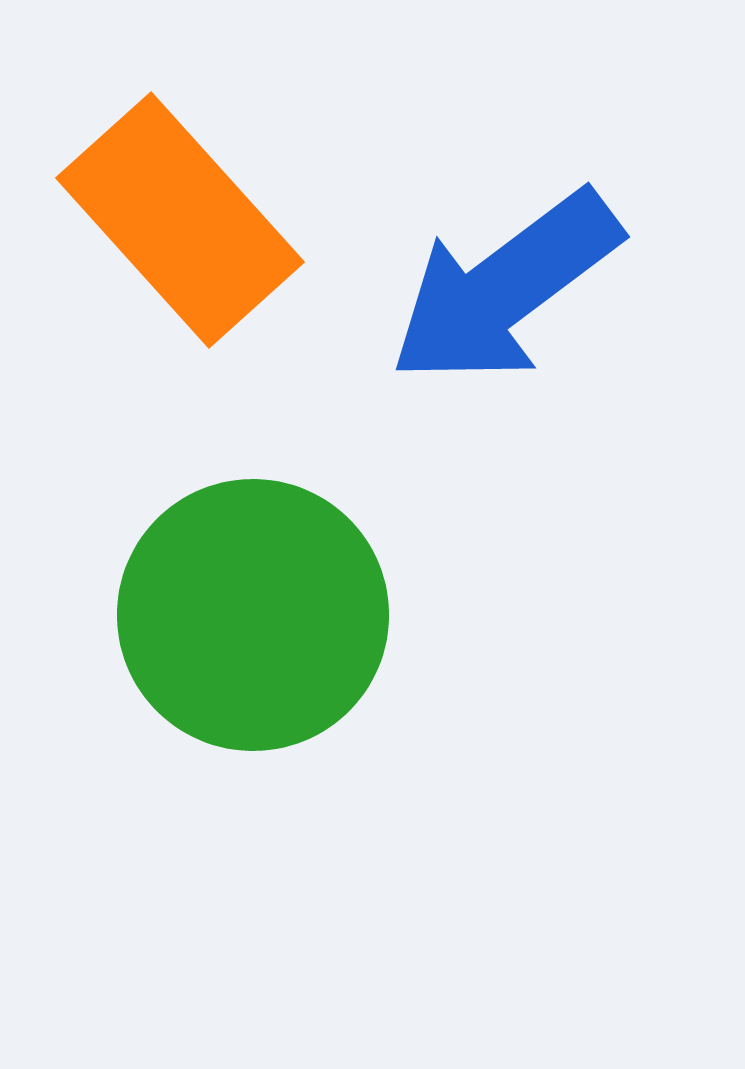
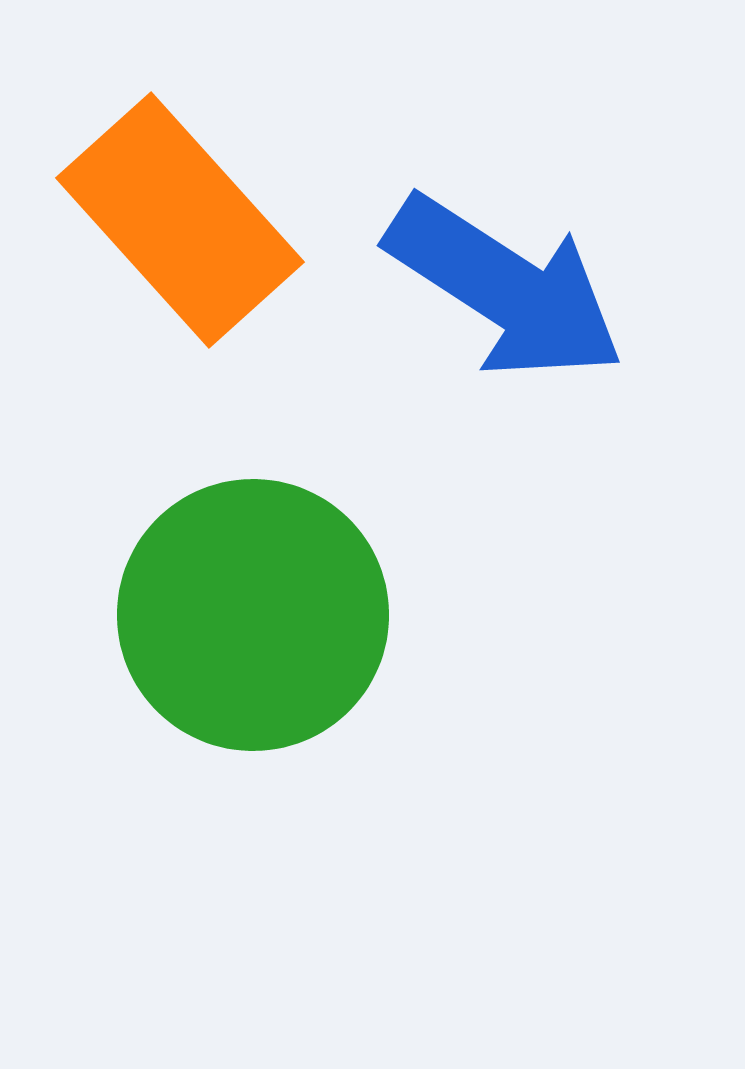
blue arrow: rotated 110 degrees counterclockwise
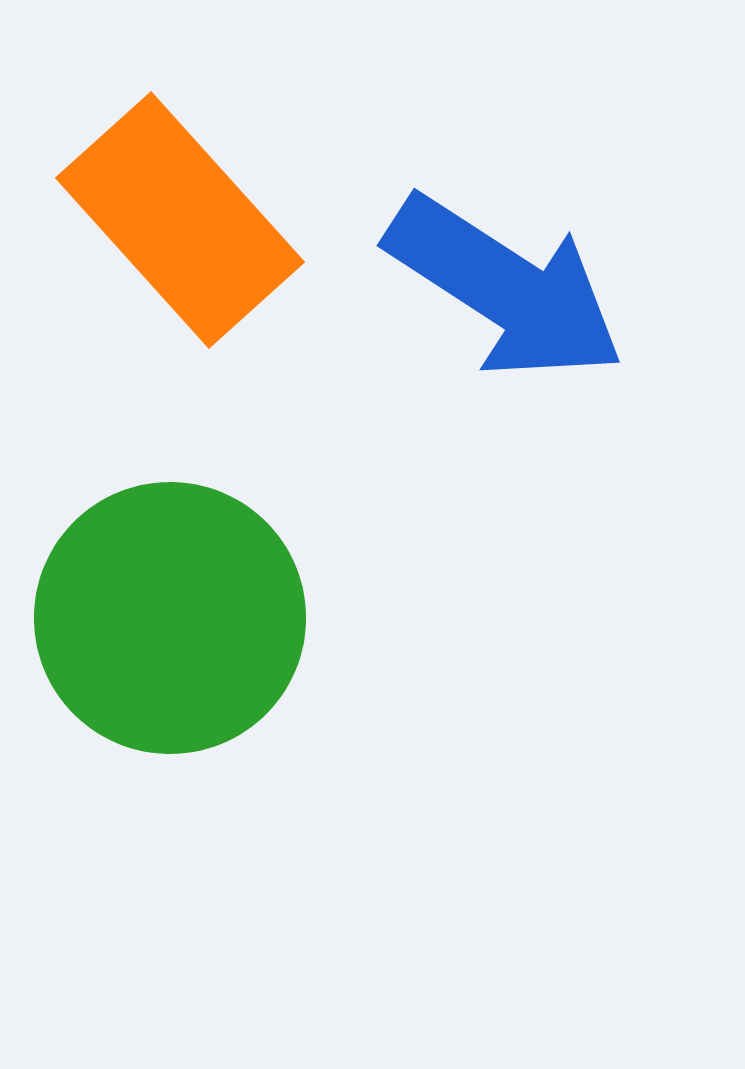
green circle: moved 83 px left, 3 px down
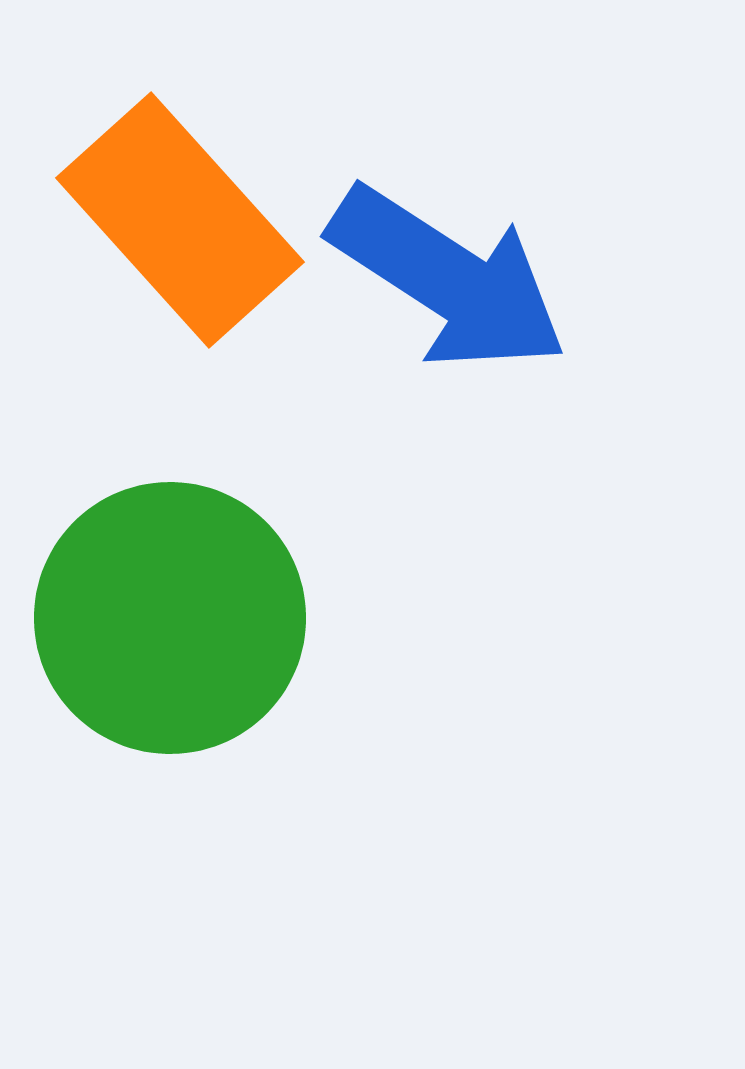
blue arrow: moved 57 px left, 9 px up
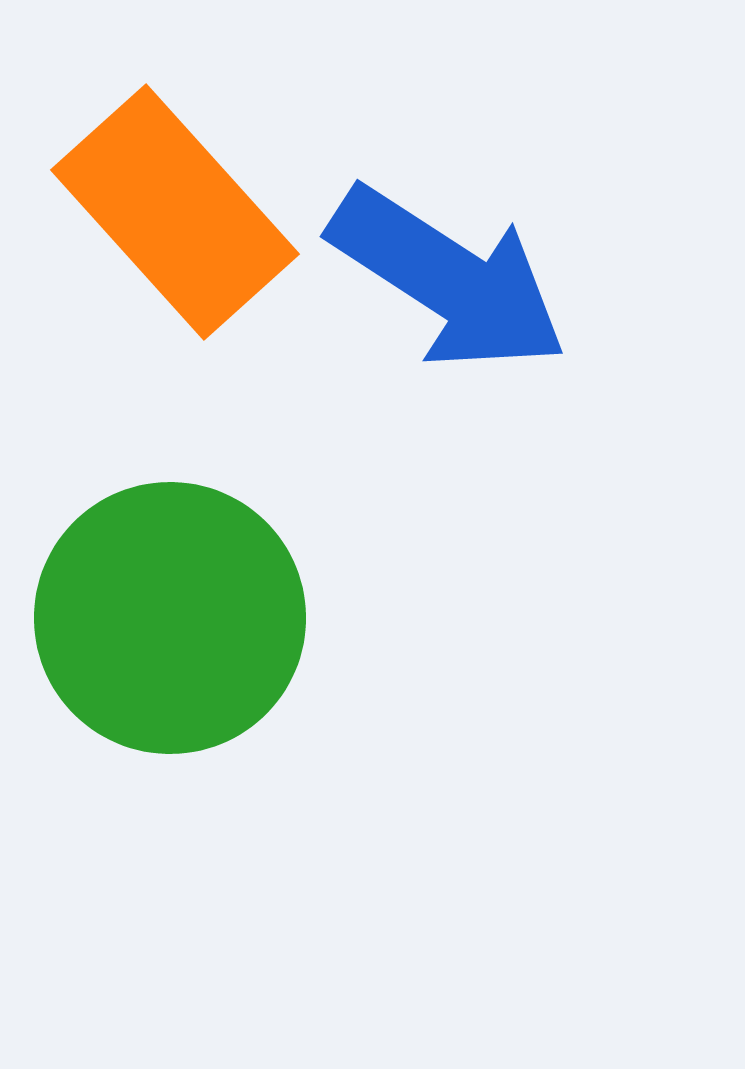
orange rectangle: moved 5 px left, 8 px up
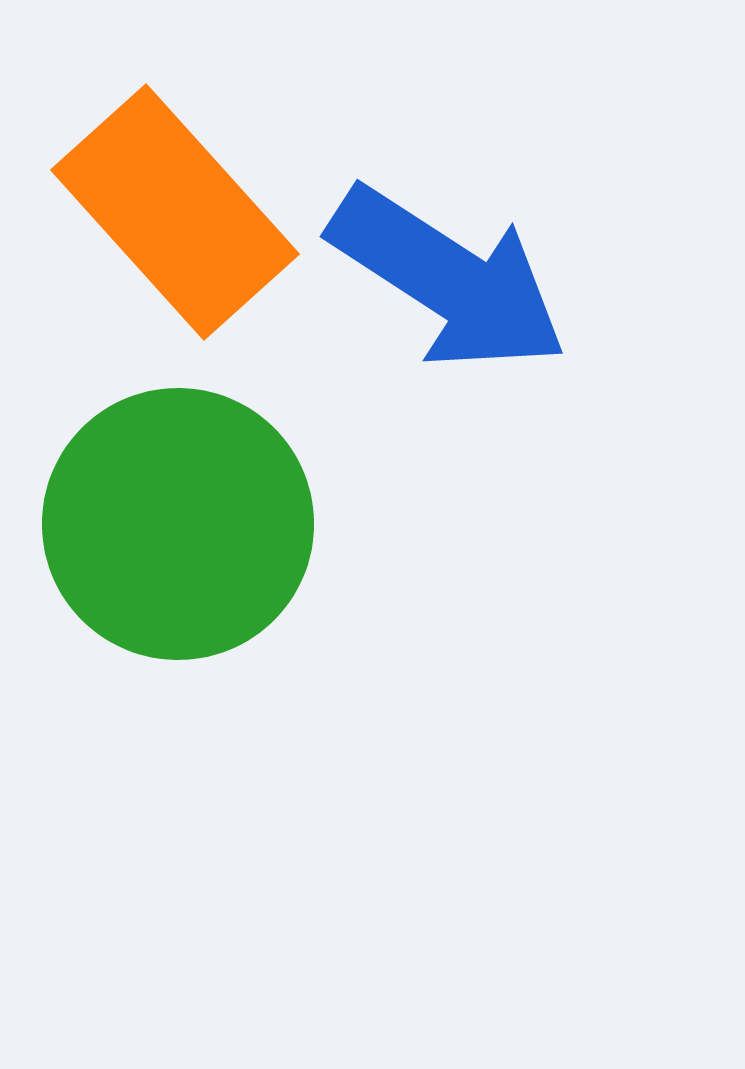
green circle: moved 8 px right, 94 px up
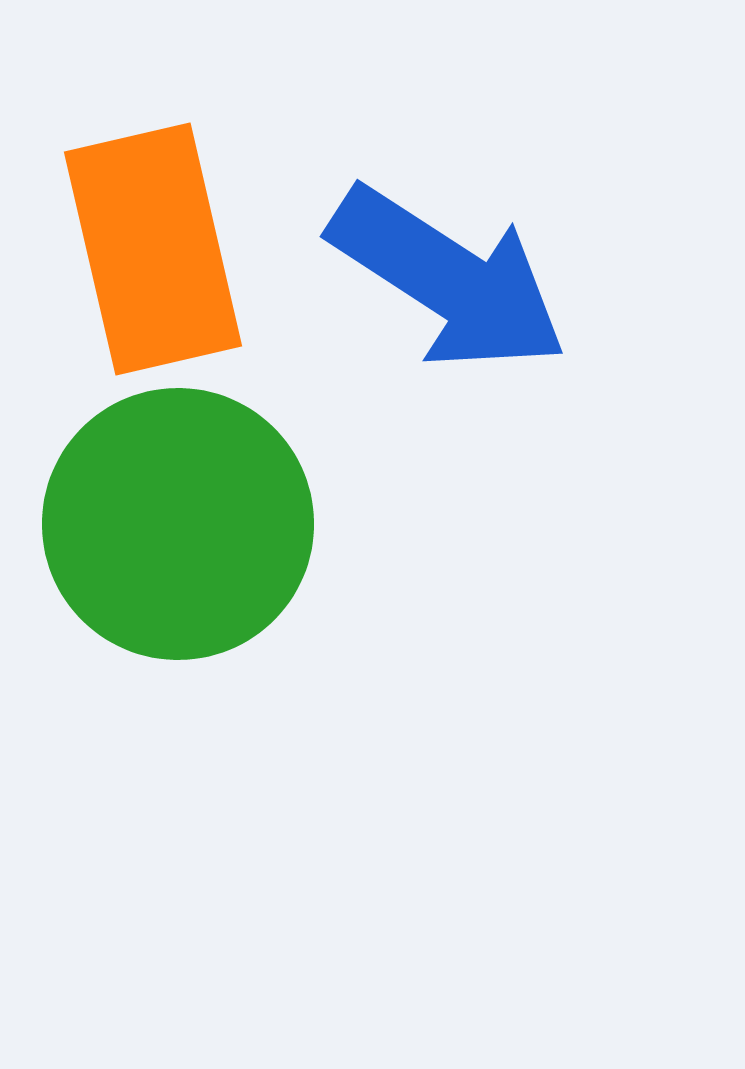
orange rectangle: moved 22 px left, 37 px down; rotated 29 degrees clockwise
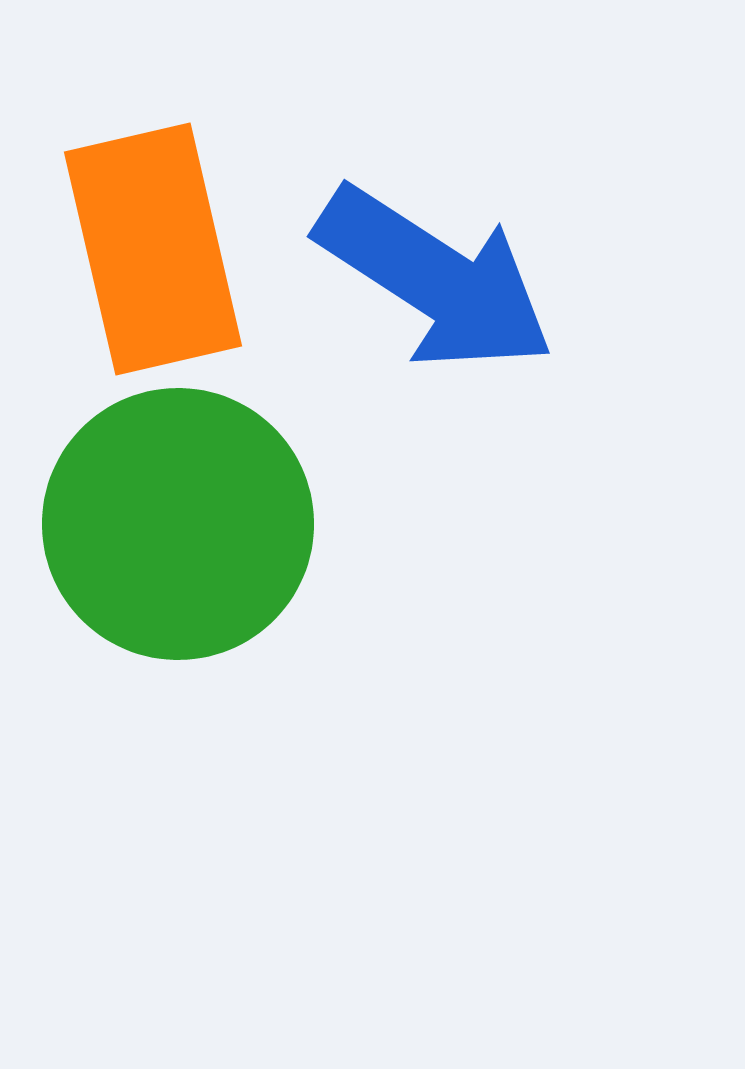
blue arrow: moved 13 px left
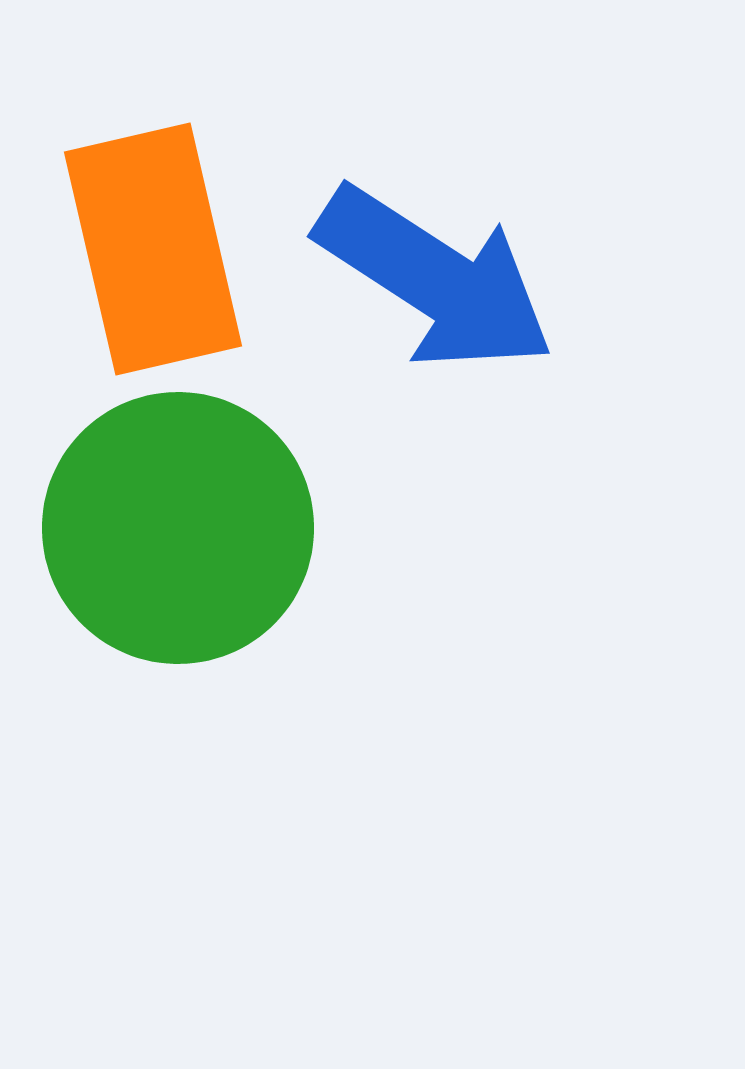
green circle: moved 4 px down
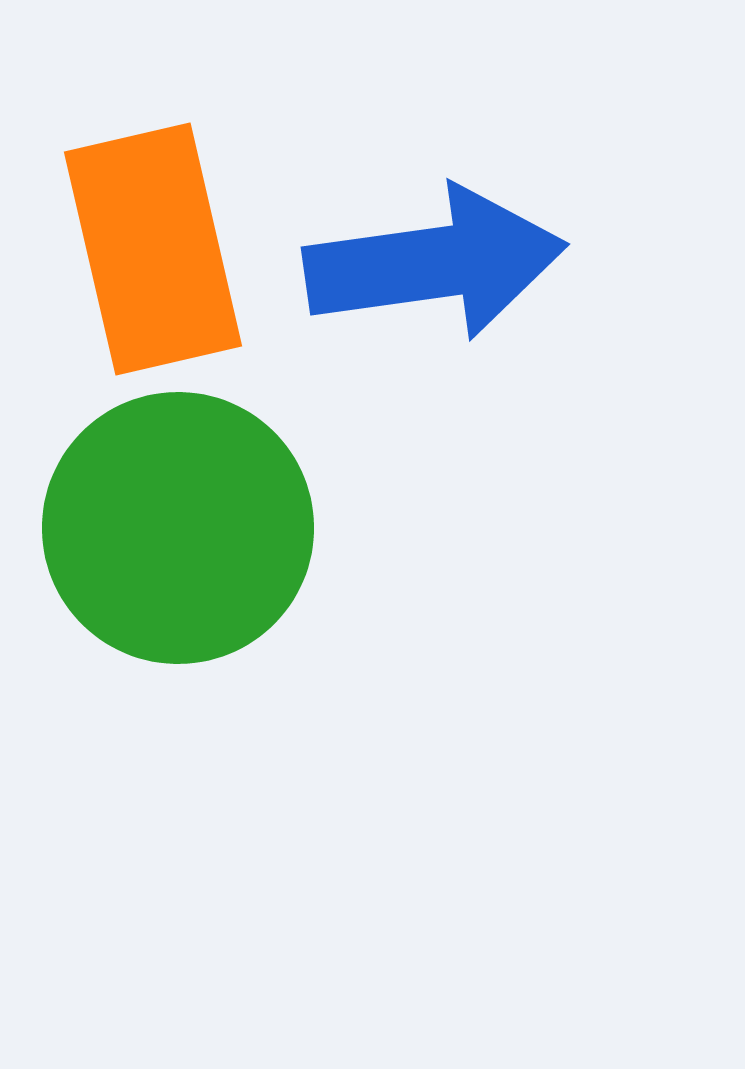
blue arrow: moved 16 px up; rotated 41 degrees counterclockwise
